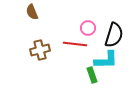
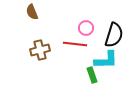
pink circle: moved 2 px left
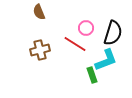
brown semicircle: moved 7 px right
black semicircle: moved 1 px left, 2 px up
red line: rotated 25 degrees clockwise
cyan L-shape: rotated 20 degrees counterclockwise
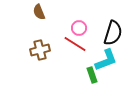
pink circle: moved 7 px left
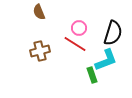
brown cross: moved 1 px down
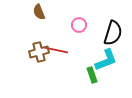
pink circle: moved 3 px up
red line: moved 19 px left, 6 px down; rotated 20 degrees counterclockwise
brown cross: moved 1 px left, 1 px down
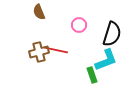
black semicircle: moved 1 px left, 1 px down
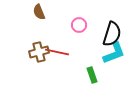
red line: moved 1 px right, 2 px down
cyan L-shape: moved 8 px right, 7 px up
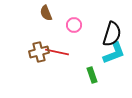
brown semicircle: moved 7 px right, 1 px down
pink circle: moved 5 px left
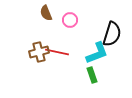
pink circle: moved 4 px left, 5 px up
cyan L-shape: moved 17 px left
